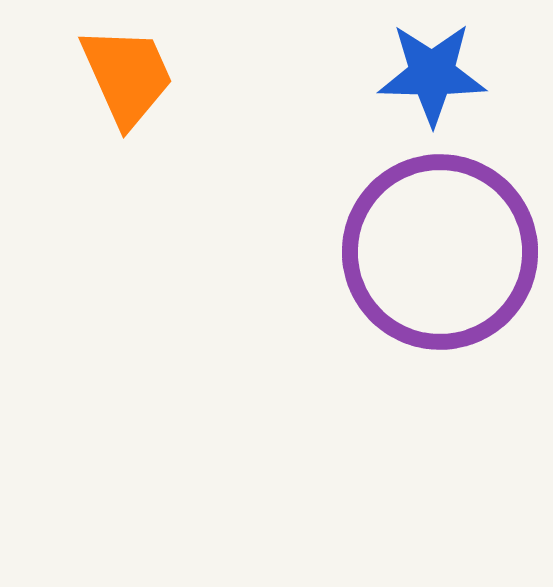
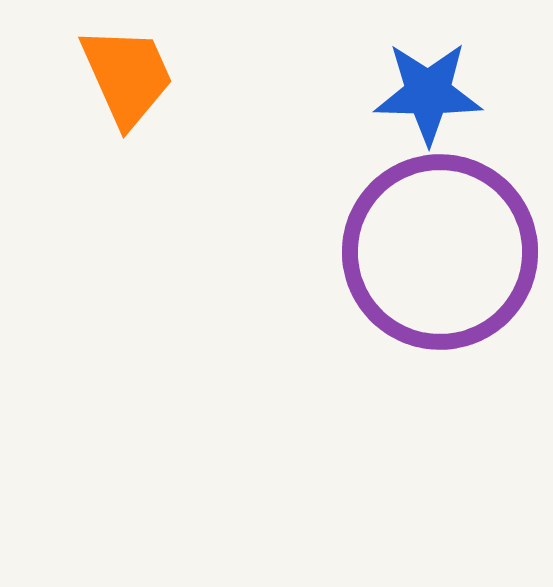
blue star: moved 4 px left, 19 px down
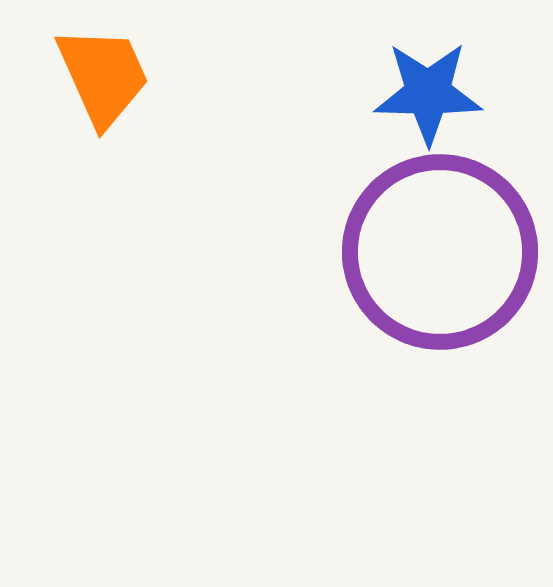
orange trapezoid: moved 24 px left
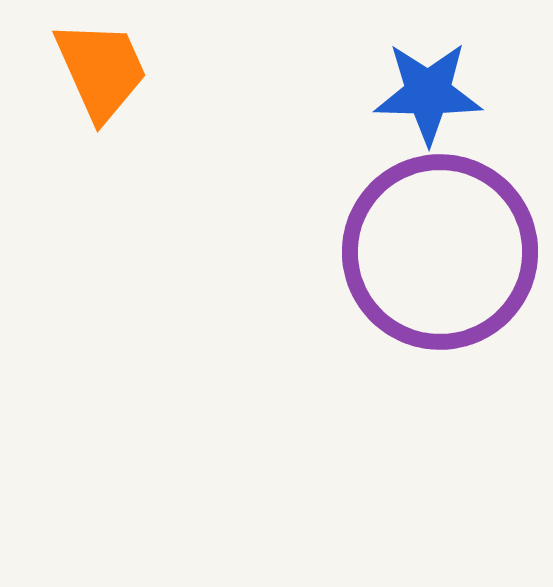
orange trapezoid: moved 2 px left, 6 px up
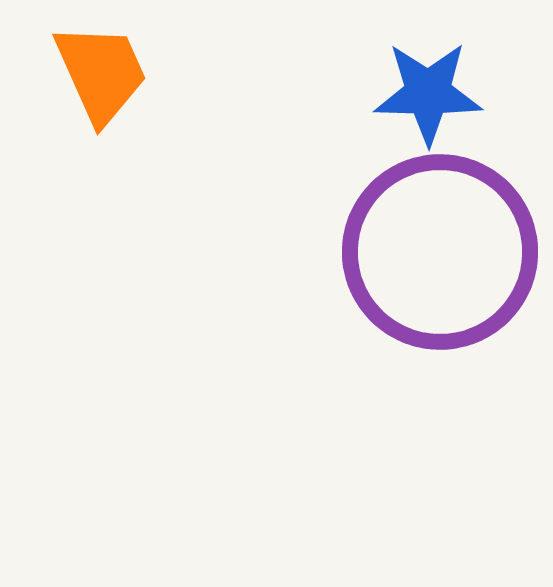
orange trapezoid: moved 3 px down
